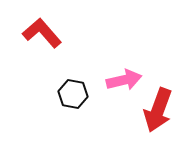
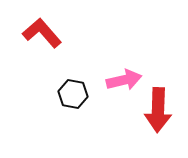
red arrow: rotated 18 degrees counterclockwise
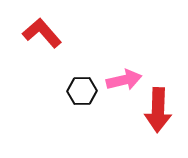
black hexagon: moved 9 px right, 3 px up; rotated 12 degrees counterclockwise
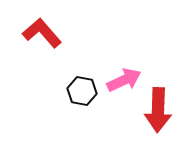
pink arrow: rotated 12 degrees counterclockwise
black hexagon: rotated 12 degrees clockwise
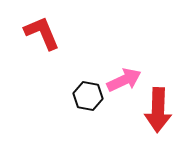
red L-shape: rotated 18 degrees clockwise
black hexagon: moved 6 px right, 5 px down
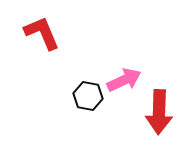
red arrow: moved 1 px right, 2 px down
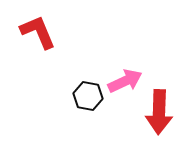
red L-shape: moved 4 px left, 1 px up
pink arrow: moved 1 px right, 1 px down
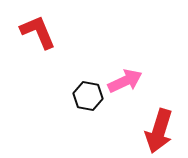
red arrow: moved 19 px down; rotated 15 degrees clockwise
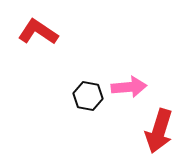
red L-shape: rotated 33 degrees counterclockwise
pink arrow: moved 4 px right, 6 px down; rotated 20 degrees clockwise
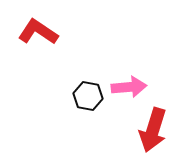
red arrow: moved 6 px left, 1 px up
